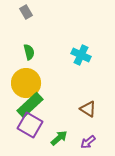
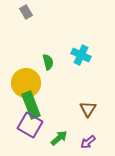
green semicircle: moved 19 px right, 10 px down
green rectangle: moved 1 px right; rotated 68 degrees counterclockwise
brown triangle: rotated 30 degrees clockwise
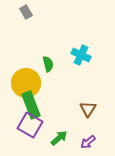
green semicircle: moved 2 px down
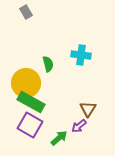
cyan cross: rotated 18 degrees counterclockwise
green rectangle: moved 3 px up; rotated 40 degrees counterclockwise
purple arrow: moved 9 px left, 16 px up
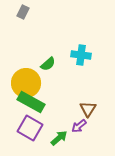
gray rectangle: moved 3 px left; rotated 56 degrees clockwise
green semicircle: rotated 63 degrees clockwise
purple square: moved 3 px down
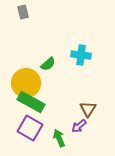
gray rectangle: rotated 40 degrees counterclockwise
green arrow: rotated 72 degrees counterclockwise
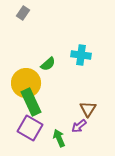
gray rectangle: moved 1 px down; rotated 48 degrees clockwise
green rectangle: rotated 36 degrees clockwise
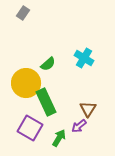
cyan cross: moved 3 px right, 3 px down; rotated 24 degrees clockwise
green rectangle: moved 15 px right
green arrow: rotated 54 degrees clockwise
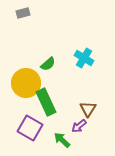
gray rectangle: rotated 40 degrees clockwise
green arrow: moved 3 px right, 2 px down; rotated 78 degrees counterclockwise
